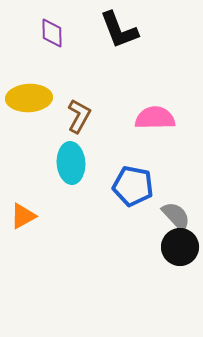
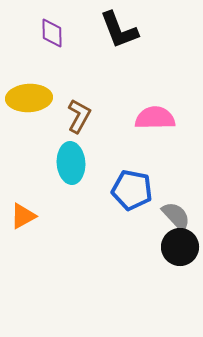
blue pentagon: moved 1 px left, 4 px down
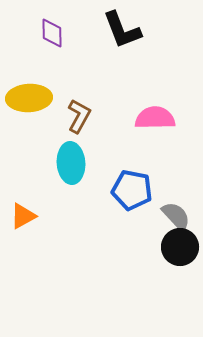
black L-shape: moved 3 px right
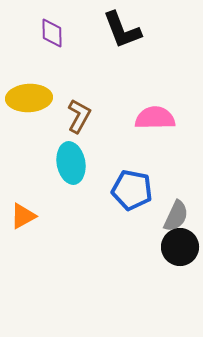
cyan ellipse: rotated 6 degrees counterclockwise
gray semicircle: rotated 68 degrees clockwise
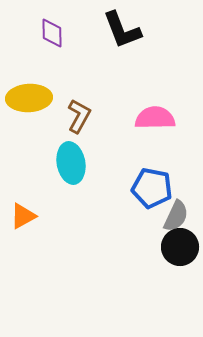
blue pentagon: moved 20 px right, 2 px up
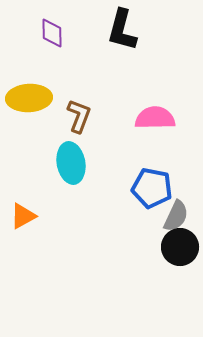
black L-shape: rotated 36 degrees clockwise
brown L-shape: rotated 8 degrees counterclockwise
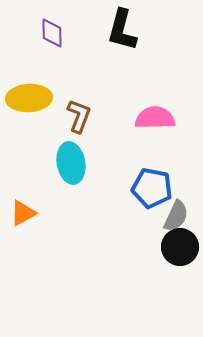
orange triangle: moved 3 px up
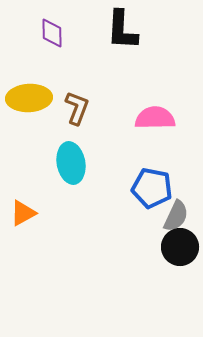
black L-shape: rotated 12 degrees counterclockwise
brown L-shape: moved 2 px left, 8 px up
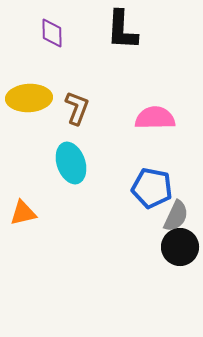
cyan ellipse: rotated 9 degrees counterclockwise
orange triangle: rotated 16 degrees clockwise
